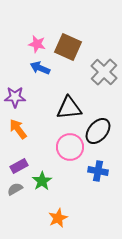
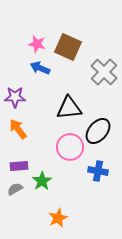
purple rectangle: rotated 24 degrees clockwise
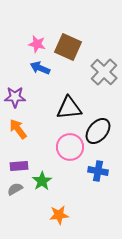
orange star: moved 1 px right, 3 px up; rotated 18 degrees clockwise
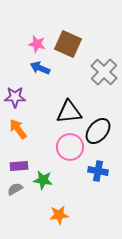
brown square: moved 3 px up
black triangle: moved 4 px down
green star: moved 1 px right, 1 px up; rotated 30 degrees counterclockwise
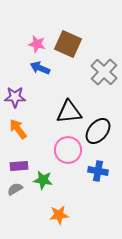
pink circle: moved 2 px left, 3 px down
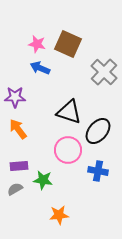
black triangle: rotated 24 degrees clockwise
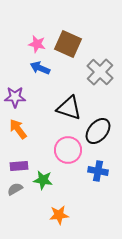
gray cross: moved 4 px left
black triangle: moved 4 px up
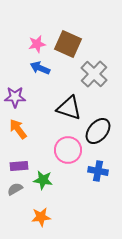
pink star: rotated 24 degrees counterclockwise
gray cross: moved 6 px left, 2 px down
orange star: moved 18 px left, 2 px down
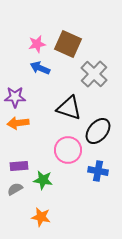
orange arrow: moved 6 px up; rotated 60 degrees counterclockwise
orange star: rotated 18 degrees clockwise
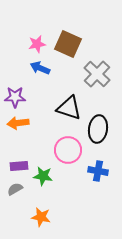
gray cross: moved 3 px right
black ellipse: moved 2 px up; rotated 32 degrees counterclockwise
green star: moved 4 px up
